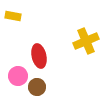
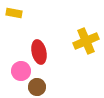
yellow rectangle: moved 1 px right, 3 px up
red ellipse: moved 4 px up
pink circle: moved 3 px right, 5 px up
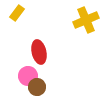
yellow rectangle: moved 3 px right; rotated 63 degrees counterclockwise
yellow cross: moved 21 px up
pink circle: moved 7 px right, 5 px down
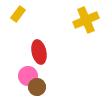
yellow rectangle: moved 1 px right, 1 px down
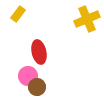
yellow cross: moved 1 px right, 1 px up
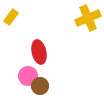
yellow rectangle: moved 7 px left, 3 px down
yellow cross: moved 1 px right, 1 px up
brown circle: moved 3 px right, 1 px up
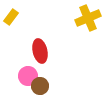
red ellipse: moved 1 px right, 1 px up
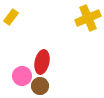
red ellipse: moved 2 px right, 11 px down; rotated 25 degrees clockwise
pink circle: moved 6 px left
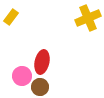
brown circle: moved 1 px down
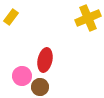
red ellipse: moved 3 px right, 2 px up
